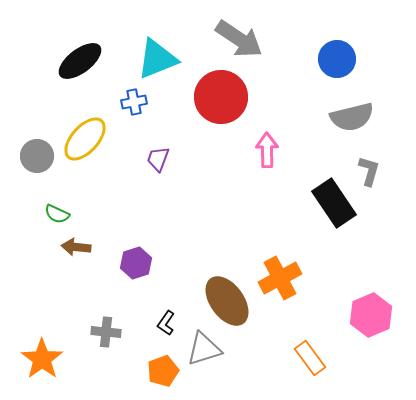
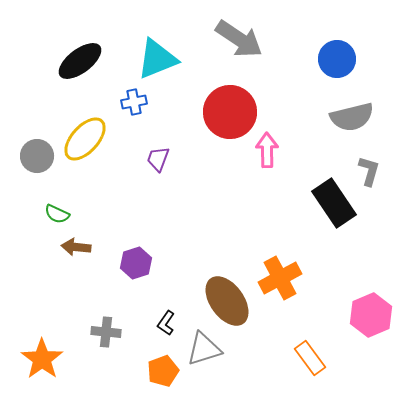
red circle: moved 9 px right, 15 px down
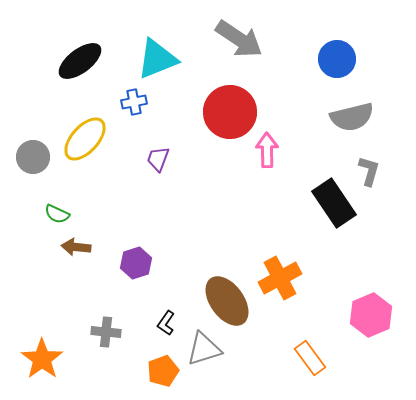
gray circle: moved 4 px left, 1 px down
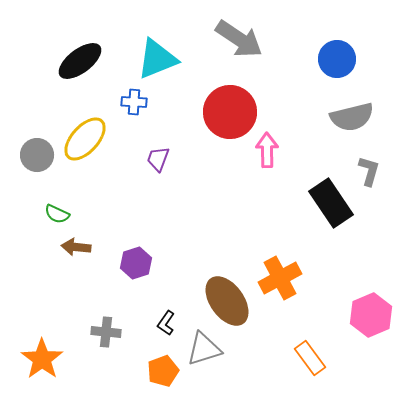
blue cross: rotated 15 degrees clockwise
gray circle: moved 4 px right, 2 px up
black rectangle: moved 3 px left
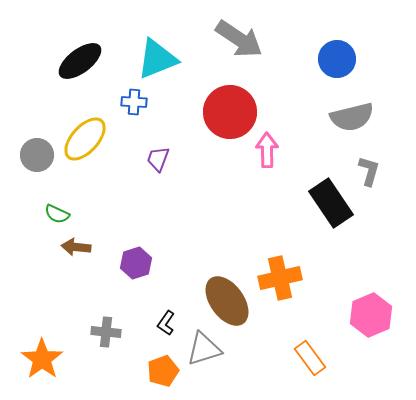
orange cross: rotated 15 degrees clockwise
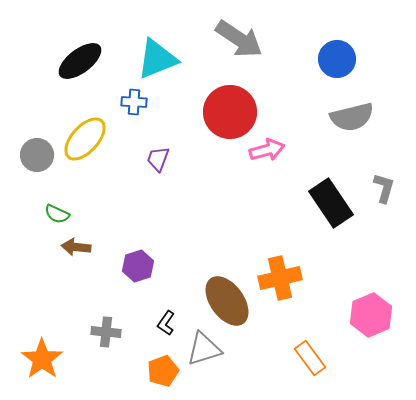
pink arrow: rotated 76 degrees clockwise
gray L-shape: moved 15 px right, 17 px down
purple hexagon: moved 2 px right, 3 px down
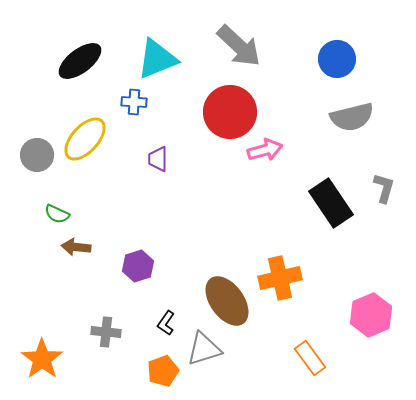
gray arrow: moved 7 px down; rotated 9 degrees clockwise
pink arrow: moved 2 px left
purple trapezoid: rotated 20 degrees counterclockwise
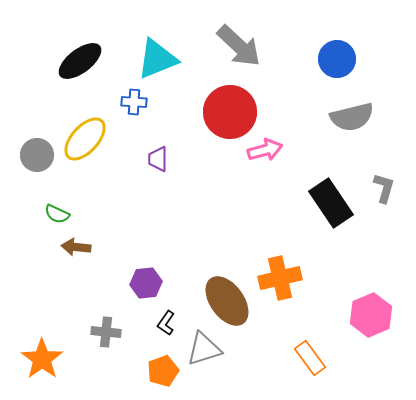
purple hexagon: moved 8 px right, 17 px down; rotated 12 degrees clockwise
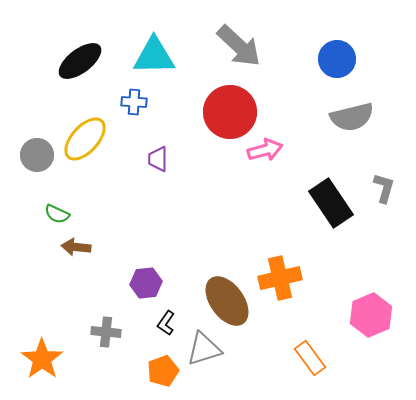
cyan triangle: moved 3 px left, 3 px up; rotated 21 degrees clockwise
